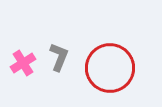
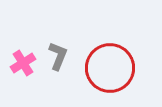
gray L-shape: moved 1 px left, 1 px up
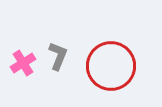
red circle: moved 1 px right, 2 px up
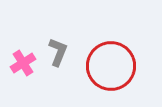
gray L-shape: moved 4 px up
